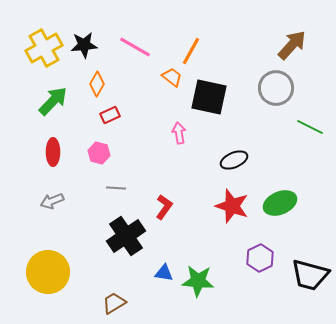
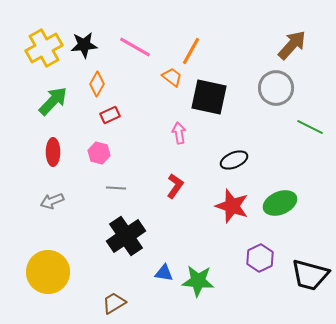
red L-shape: moved 11 px right, 21 px up
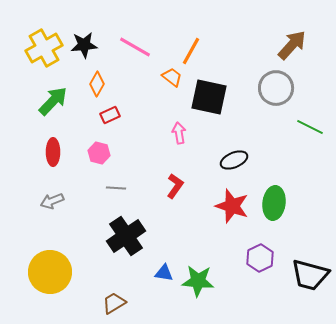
green ellipse: moved 6 px left; rotated 60 degrees counterclockwise
yellow circle: moved 2 px right
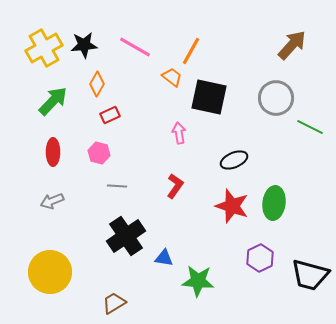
gray circle: moved 10 px down
gray line: moved 1 px right, 2 px up
blue triangle: moved 15 px up
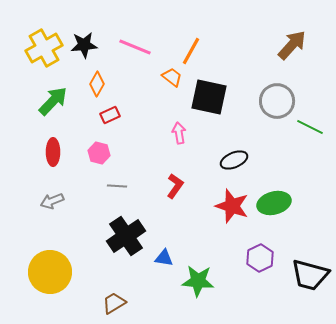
pink line: rotated 8 degrees counterclockwise
gray circle: moved 1 px right, 3 px down
green ellipse: rotated 68 degrees clockwise
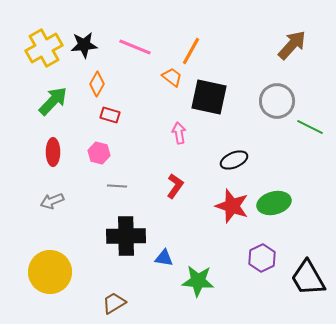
red rectangle: rotated 42 degrees clockwise
black cross: rotated 33 degrees clockwise
purple hexagon: moved 2 px right
black trapezoid: moved 2 px left, 3 px down; rotated 45 degrees clockwise
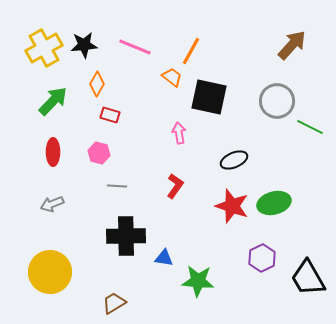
gray arrow: moved 3 px down
